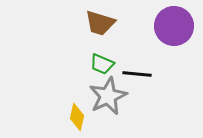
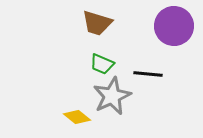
brown trapezoid: moved 3 px left
black line: moved 11 px right
gray star: moved 4 px right
yellow diamond: rotated 64 degrees counterclockwise
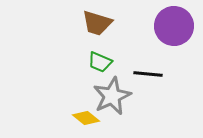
green trapezoid: moved 2 px left, 2 px up
yellow diamond: moved 9 px right, 1 px down
